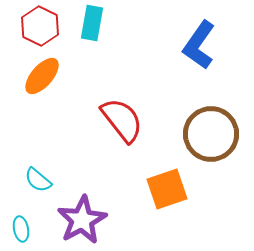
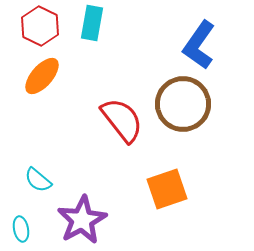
brown circle: moved 28 px left, 30 px up
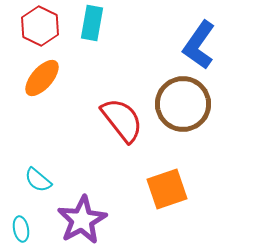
orange ellipse: moved 2 px down
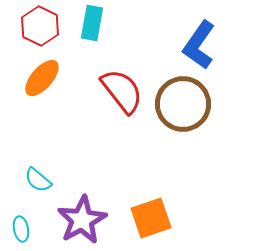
red semicircle: moved 29 px up
orange square: moved 16 px left, 29 px down
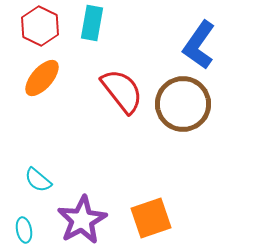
cyan ellipse: moved 3 px right, 1 px down
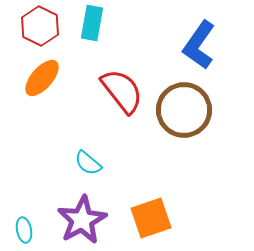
brown circle: moved 1 px right, 6 px down
cyan semicircle: moved 50 px right, 17 px up
